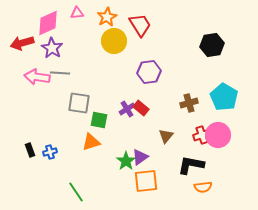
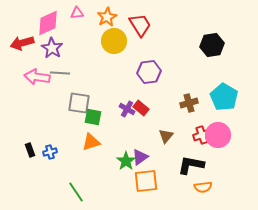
purple cross: rotated 28 degrees counterclockwise
green square: moved 6 px left, 3 px up
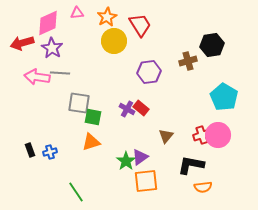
brown cross: moved 1 px left, 42 px up
